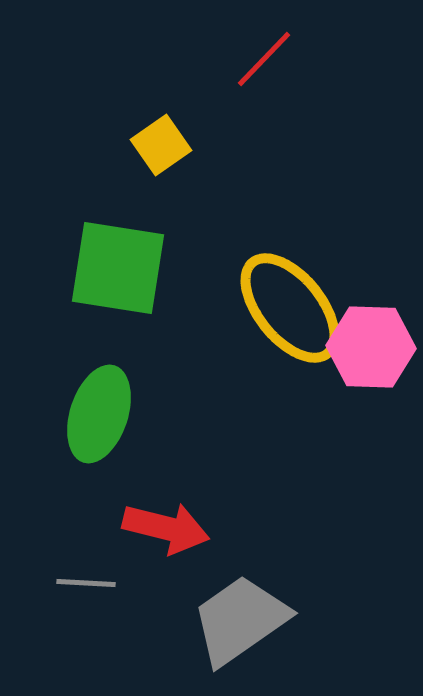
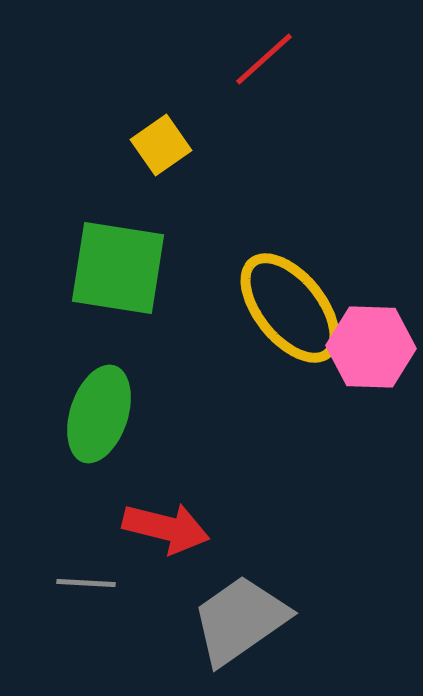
red line: rotated 4 degrees clockwise
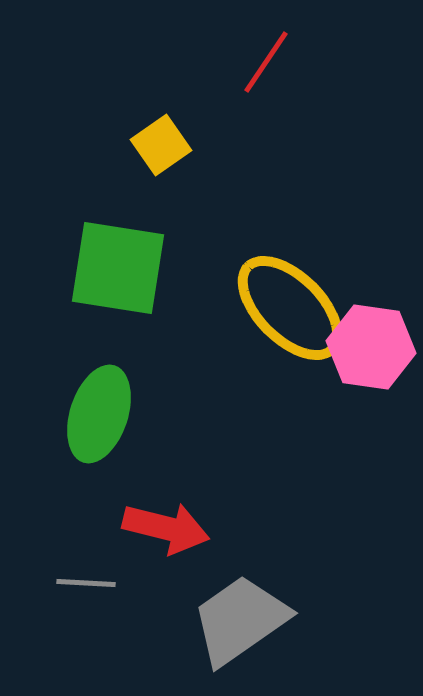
red line: moved 2 px right, 3 px down; rotated 14 degrees counterclockwise
yellow ellipse: rotated 6 degrees counterclockwise
pink hexagon: rotated 6 degrees clockwise
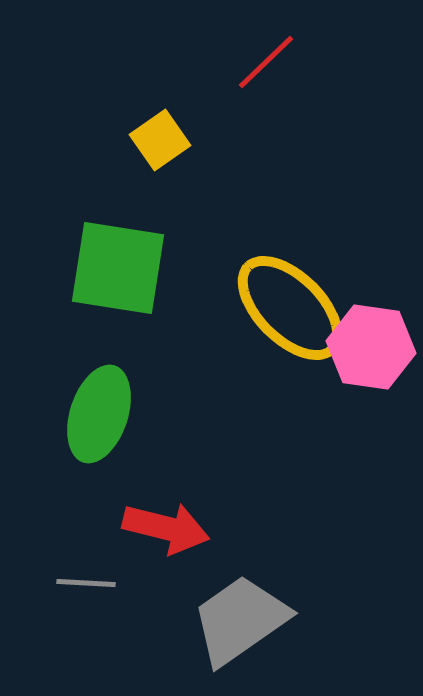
red line: rotated 12 degrees clockwise
yellow square: moved 1 px left, 5 px up
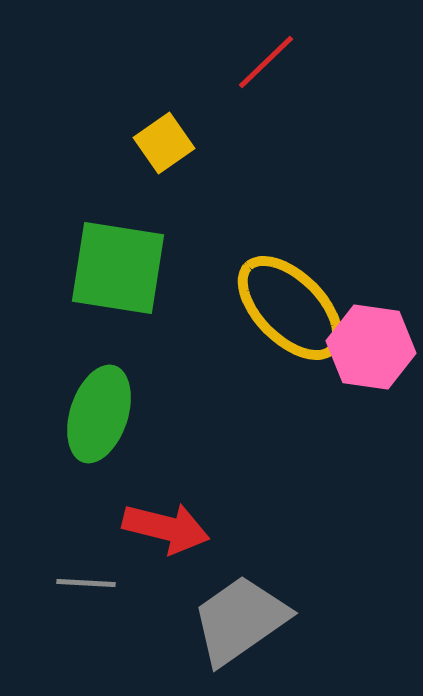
yellow square: moved 4 px right, 3 px down
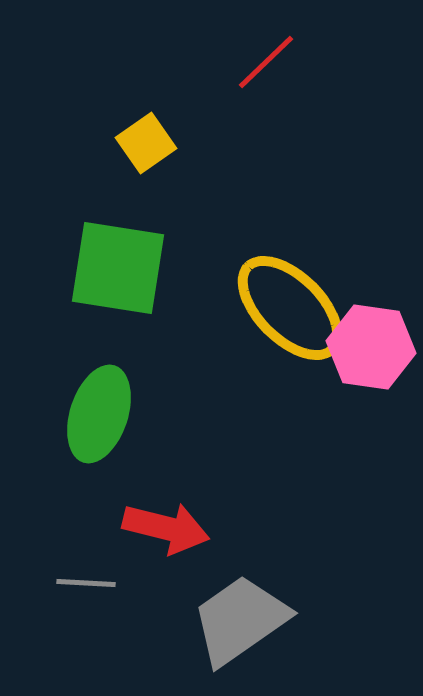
yellow square: moved 18 px left
